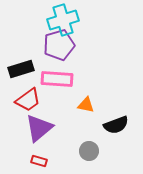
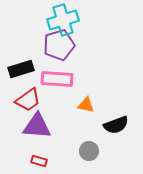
purple triangle: moved 2 px left, 2 px up; rotated 44 degrees clockwise
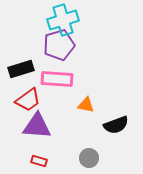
gray circle: moved 7 px down
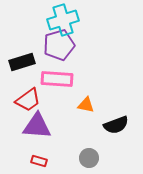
black rectangle: moved 1 px right, 7 px up
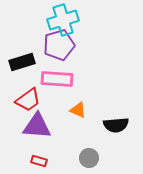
orange triangle: moved 8 px left, 5 px down; rotated 12 degrees clockwise
black semicircle: rotated 15 degrees clockwise
